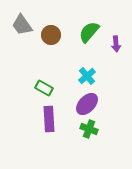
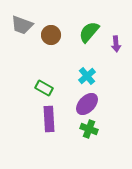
gray trapezoid: rotated 35 degrees counterclockwise
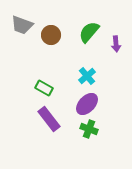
purple rectangle: rotated 35 degrees counterclockwise
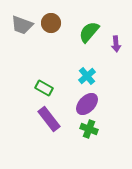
brown circle: moved 12 px up
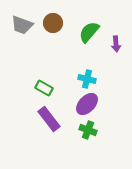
brown circle: moved 2 px right
cyan cross: moved 3 px down; rotated 36 degrees counterclockwise
green cross: moved 1 px left, 1 px down
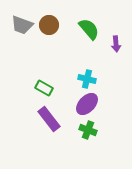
brown circle: moved 4 px left, 2 px down
green semicircle: moved 3 px up; rotated 100 degrees clockwise
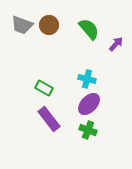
purple arrow: rotated 133 degrees counterclockwise
purple ellipse: moved 2 px right
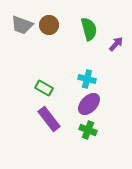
green semicircle: rotated 25 degrees clockwise
